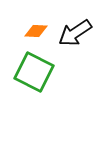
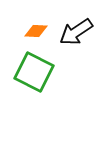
black arrow: moved 1 px right, 1 px up
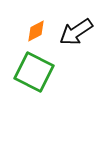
orange diamond: rotated 30 degrees counterclockwise
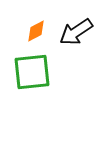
green square: moved 2 px left; rotated 33 degrees counterclockwise
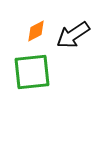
black arrow: moved 3 px left, 3 px down
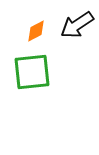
black arrow: moved 4 px right, 10 px up
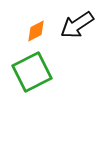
green square: rotated 21 degrees counterclockwise
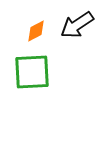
green square: rotated 24 degrees clockwise
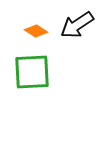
orange diamond: rotated 60 degrees clockwise
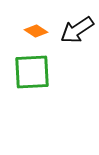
black arrow: moved 5 px down
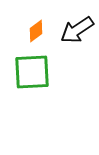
orange diamond: rotated 70 degrees counterclockwise
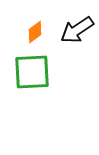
orange diamond: moved 1 px left, 1 px down
